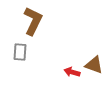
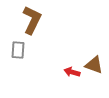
brown L-shape: moved 1 px left, 1 px up
gray rectangle: moved 2 px left, 2 px up
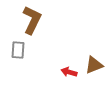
brown triangle: rotated 42 degrees counterclockwise
red arrow: moved 3 px left
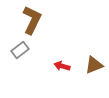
gray rectangle: moved 2 px right; rotated 48 degrees clockwise
red arrow: moved 7 px left, 6 px up
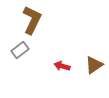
brown triangle: rotated 12 degrees counterclockwise
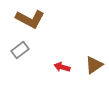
brown L-shape: moved 2 px left, 1 px up; rotated 92 degrees clockwise
red arrow: moved 1 px down
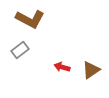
brown triangle: moved 3 px left, 5 px down
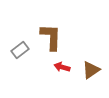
brown L-shape: moved 21 px right, 18 px down; rotated 116 degrees counterclockwise
